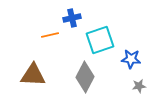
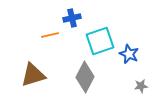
cyan square: moved 1 px down
blue star: moved 2 px left, 5 px up; rotated 18 degrees clockwise
brown triangle: rotated 20 degrees counterclockwise
gray star: moved 2 px right
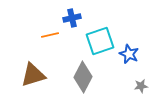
gray diamond: moved 2 px left
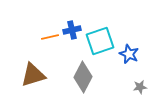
blue cross: moved 12 px down
orange line: moved 2 px down
gray star: moved 1 px left, 1 px down
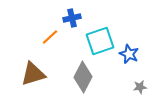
blue cross: moved 12 px up
orange line: rotated 30 degrees counterclockwise
brown triangle: moved 1 px up
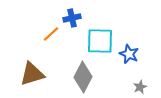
orange line: moved 1 px right, 3 px up
cyan square: rotated 20 degrees clockwise
brown triangle: moved 1 px left
gray star: rotated 16 degrees counterclockwise
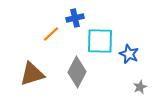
blue cross: moved 3 px right
gray diamond: moved 6 px left, 5 px up
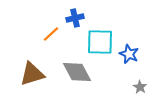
cyan square: moved 1 px down
gray diamond: rotated 56 degrees counterclockwise
gray star: rotated 16 degrees counterclockwise
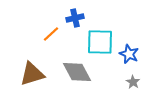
gray star: moved 7 px left, 5 px up
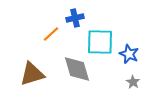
gray diamond: moved 3 px up; rotated 12 degrees clockwise
